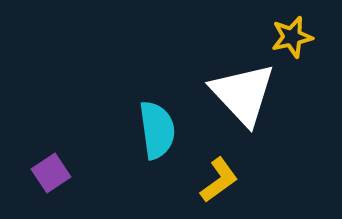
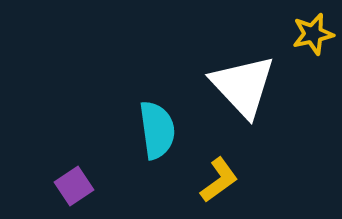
yellow star: moved 21 px right, 3 px up
white triangle: moved 8 px up
purple square: moved 23 px right, 13 px down
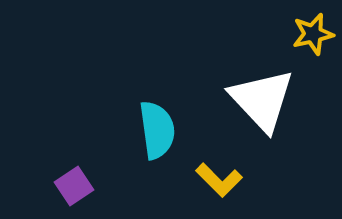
white triangle: moved 19 px right, 14 px down
yellow L-shape: rotated 81 degrees clockwise
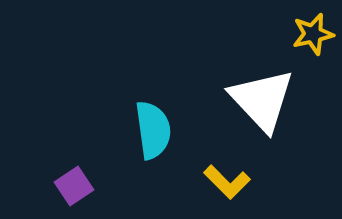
cyan semicircle: moved 4 px left
yellow L-shape: moved 8 px right, 2 px down
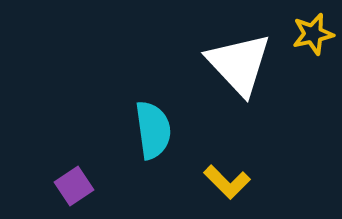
white triangle: moved 23 px left, 36 px up
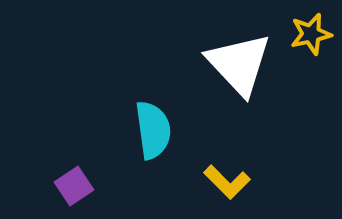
yellow star: moved 2 px left
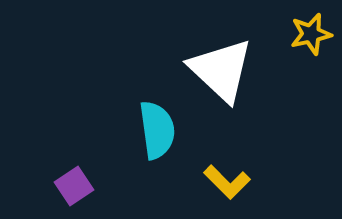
white triangle: moved 18 px left, 6 px down; rotated 4 degrees counterclockwise
cyan semicircle: moved 4 px right
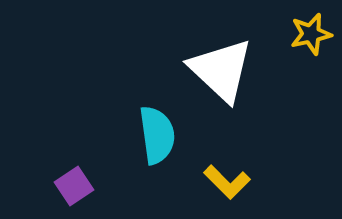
cyan semicircle: moved 5 px down
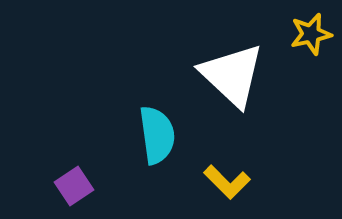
white triangle: moved 11 px right, 5 px down
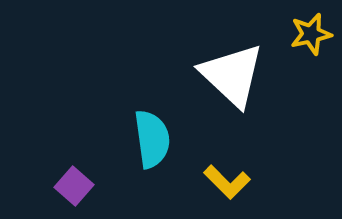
cyan semicircle: moved 5 px left, 4 px down
purple square: rotated 15 degrees counterclockwise
